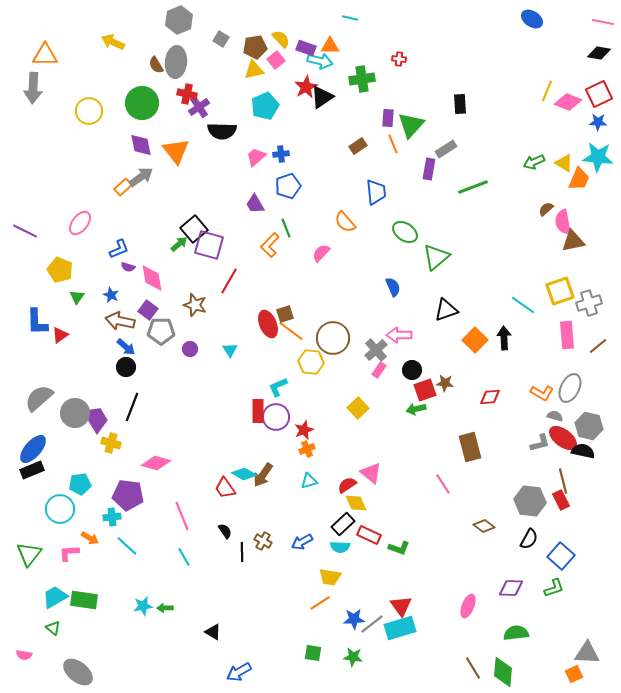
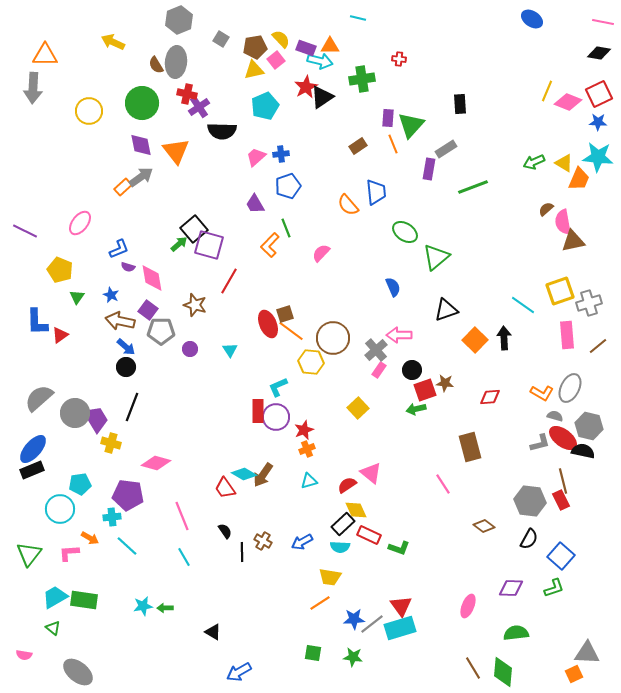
cyan line at (350, 18): moved 8 px right
orange semicircle at (345, 222): moved 3 px right, 17 px up
yellow diamond at (356, 503): moved 7 px down
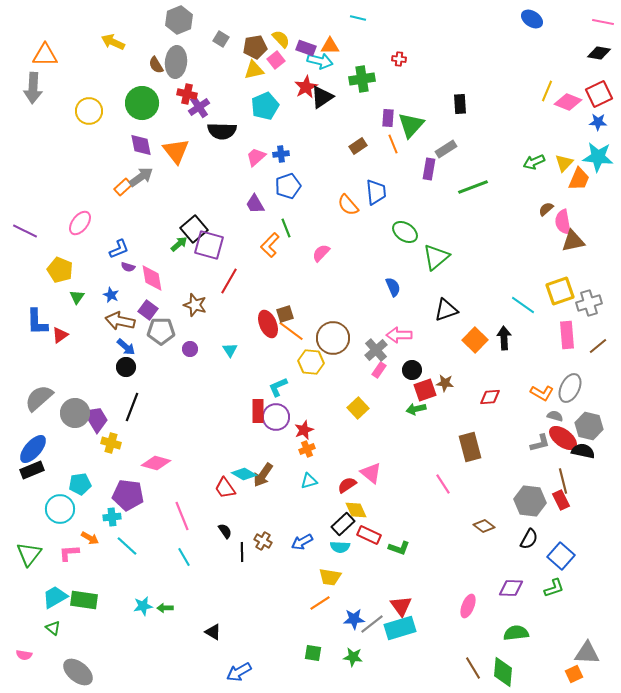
yellow triangle at (564, 163): rotated 42 degrees clockwise
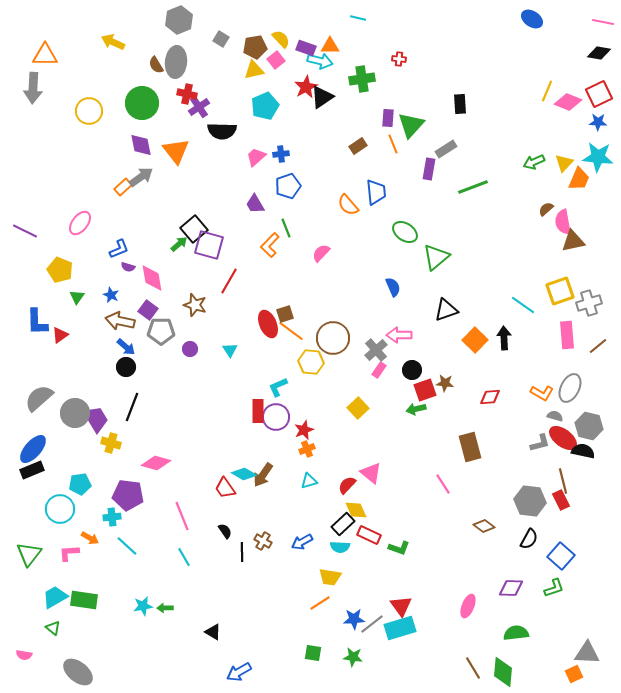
red semicircle at (347, 485): rotated 12 degrees counterclockwise
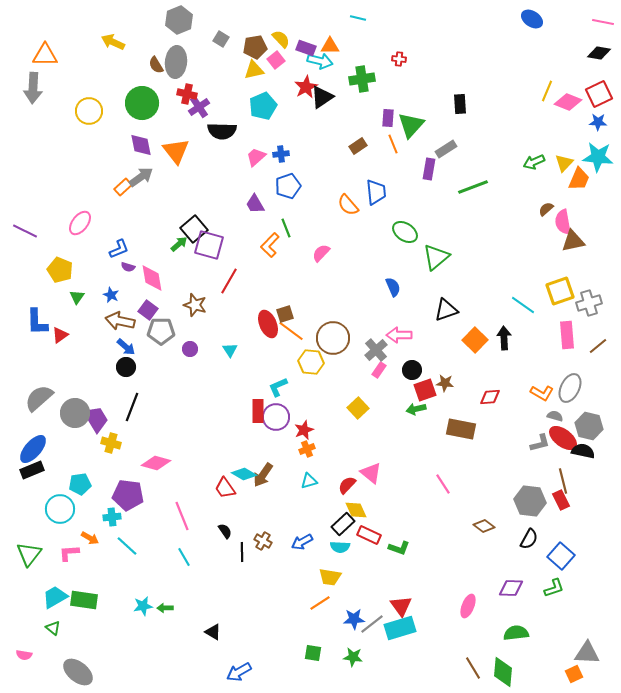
cyan pentagon at (265, 106): moved 2 px left
brown rectangle at (470, 447): moved 9 px left, 18 px up; rotated 64 degrees counterclockwise
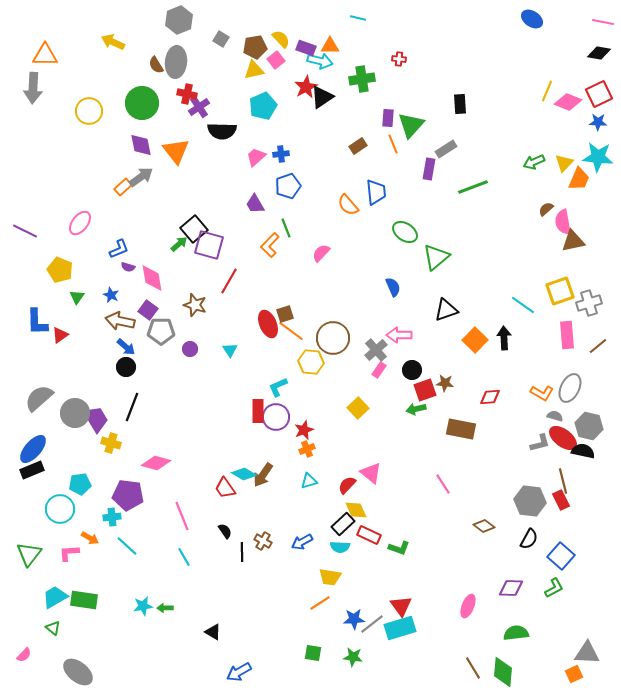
green L-shape at (554, 588): rotated 10 degrees counterclockwise
pink semicircle at (24, 655): rotated 56 degrees counterclockwise
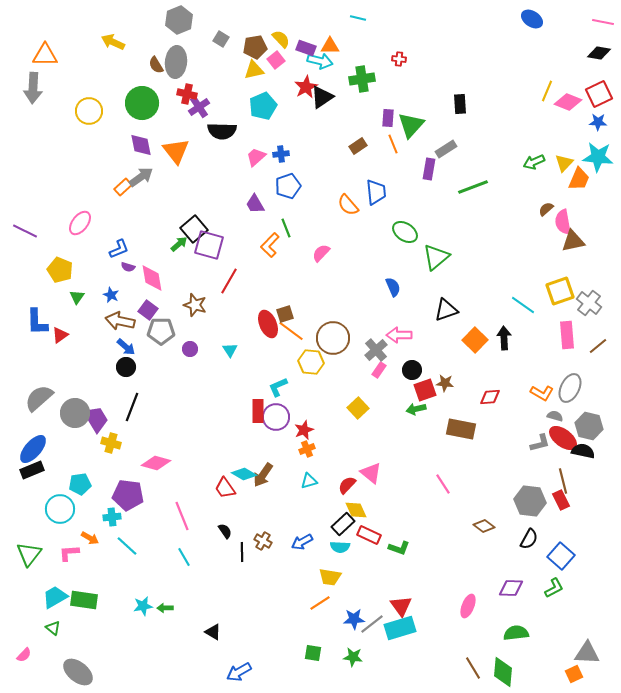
gray cross at (589, 303): rotated 35 degrees counterclockwise
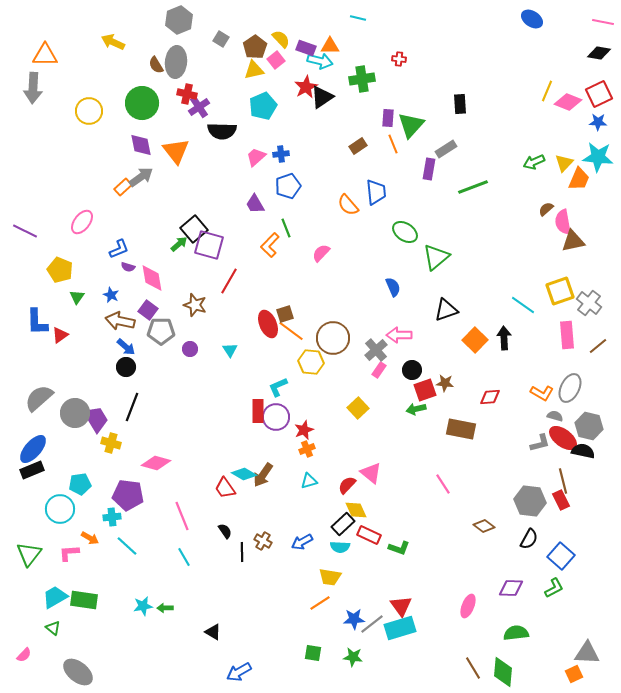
brown pentagon at (255, 47): rotated 25 degrees counterclockwise
pink ellipse at (80, 223): moved 2 px right, 1 px up
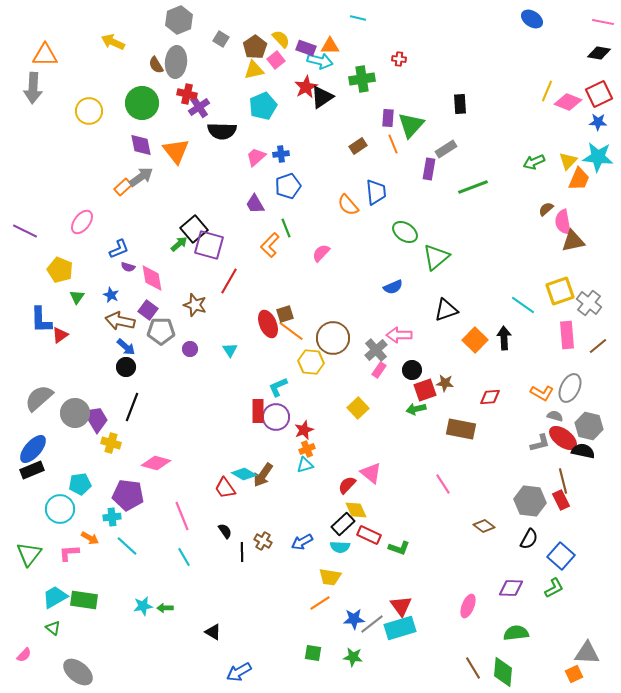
yellow triangle at (564, 163): moved 4 px right, 2 px up
blue semicircle at (393, 287): rotated 90 degrees clockwise
blue L-shape at (37, 322): moved 4 px right, 2 px up
cyan triangle at (309, 481): moved 4 px left, 16 px up
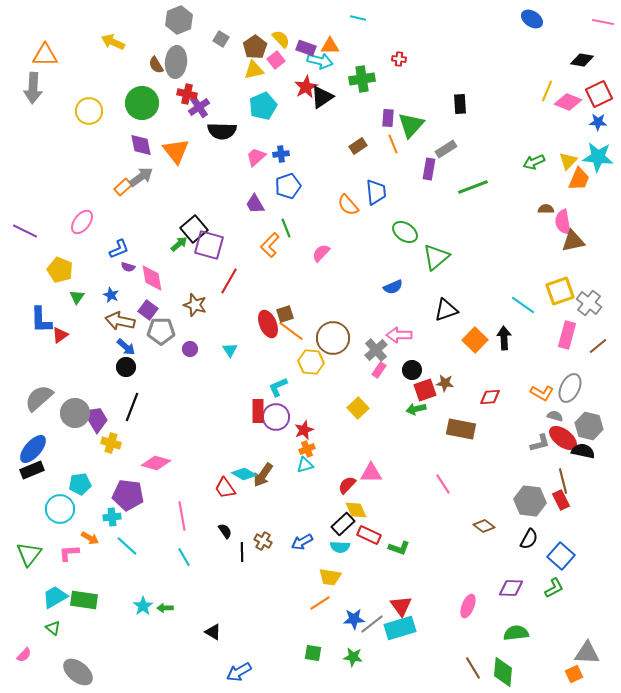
black diamond at (599, 53): moved 17 px left, 7 px down
brown semicircle at (546, 209): rotated 42 degrees clockwise
pink rectangle at (567, 335): rotated 20 degrees clockwise
pink triangle at (371, 473): rotated 40 degrees counterclockwise
pink line at (182, 516): rotated 12 degrees clockwise
cyan star at (143, 606): rotated 24 degrees counterclockwise
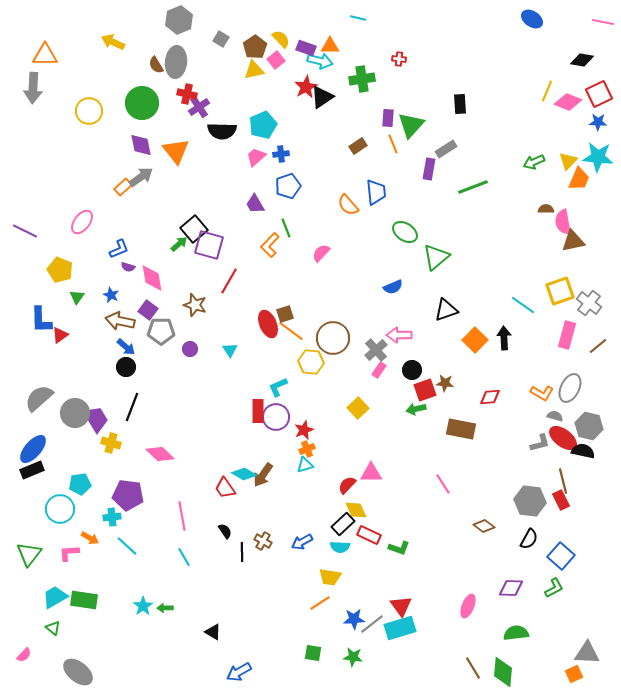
cyan pentagon at (263, 106): moved 19 px down
pink diamond at (156, 463): moved 4 px right, 9 px up; rotated 28 degrees clockwise
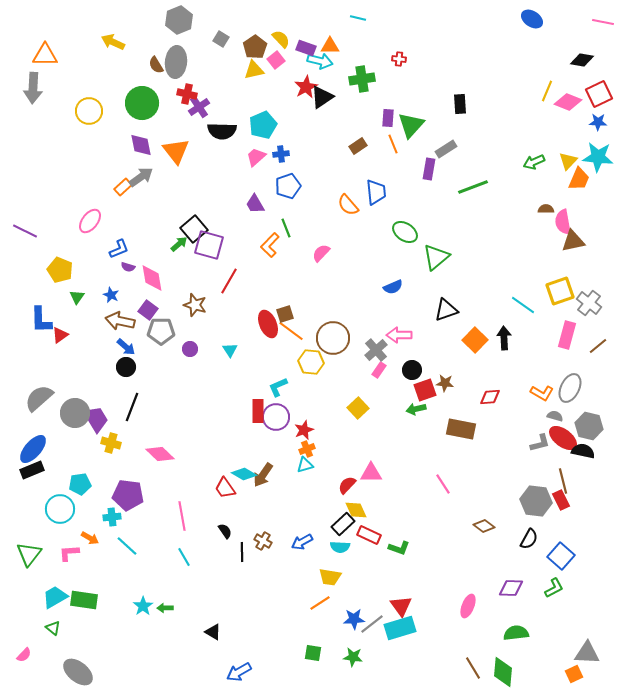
pink ellipse at (82, 222): moved 8 px right, 1 px up
gray hexagon at (530, 501): moved 6 px right
